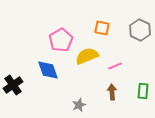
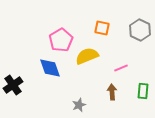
pink line: moved 6 px right, 2 px down
blue diamond: moved 2 px right, 2 px up
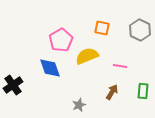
pink line: moved 1 px left, 2 px up; rotated 32 degrees clockwise
brown arrow: rotated 35 degrees clockwise
